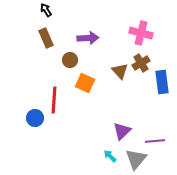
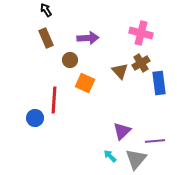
blue rectangle: moved 3 px left, 1 px down
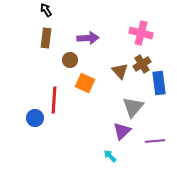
brown rectangle: rotated 30 degrees clockwise
brown cross: moved 1 px right, 1 px down
gray triangle: moved 3 px left, 52 px up
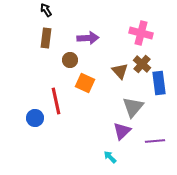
brown cross: rotated 18 degrees counterclockwise
red line: moved 2 px right, 1 px down; rotated 16 degrees counterclockwise
cyan arrow: moved 1 px down
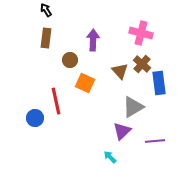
purple arrow: moved 5 px right, 2 px down; rotated 85 degrees counterclockwise
gray triangle: rotated 20 degrees clockwise
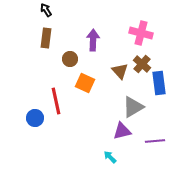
brown circle: moved 1 px up
purple triangle: rotated 30 degrees clockwise
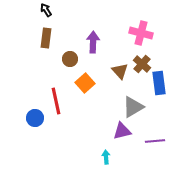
purple arrow: moved 2 px down
orange square: rotated 24 degrees clockwise
cyan arrow: moved 4 px left; rotated 40 degrees clockwise
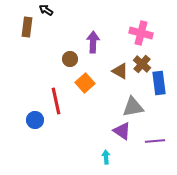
black arrow: rotated 24 degrees counterclockwise
brown rectangle: moved 19 px left, 11 px up
brown triangle: rotated 18 degrees counterclockwise
gray triangle: rotated 20 degrees clockwise
blue circle: moved 2 px down
purple triangle: rotated 48 degrees clockwise
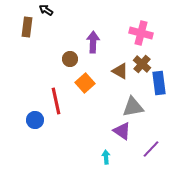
purple line: moved 4 px left, 8 px down; rotated 42 degrees counterclockwise
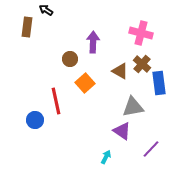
cyan arrow: rotated 32 degrees clockwise
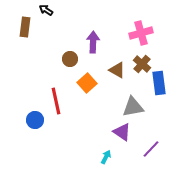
brown rectangle: moved 2 px left
pink cross: rotated 30 degrees counterclockwise
brown triangle: moved 3 px left, 1 px up
orange square: moved 2 px right
purple triangle: moved 1 px down
